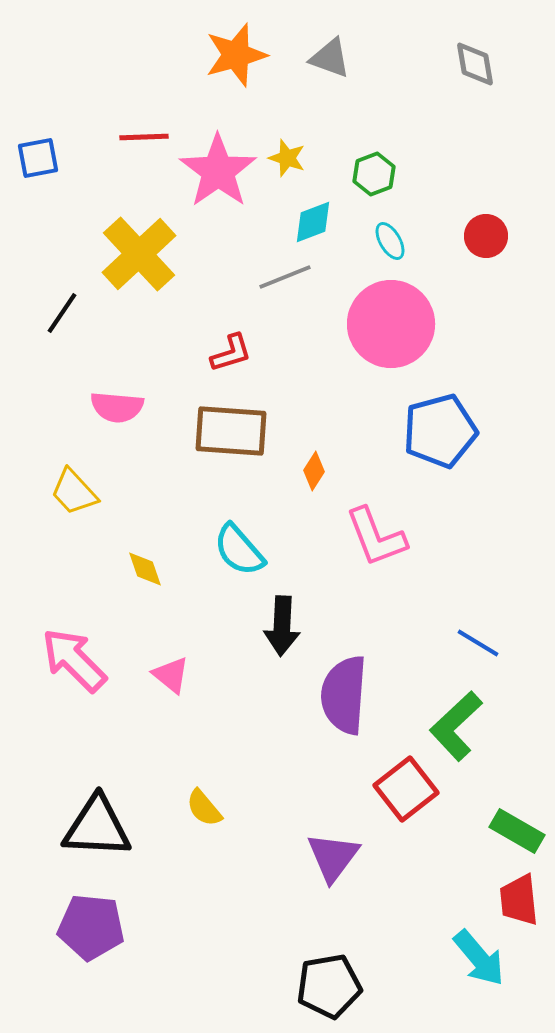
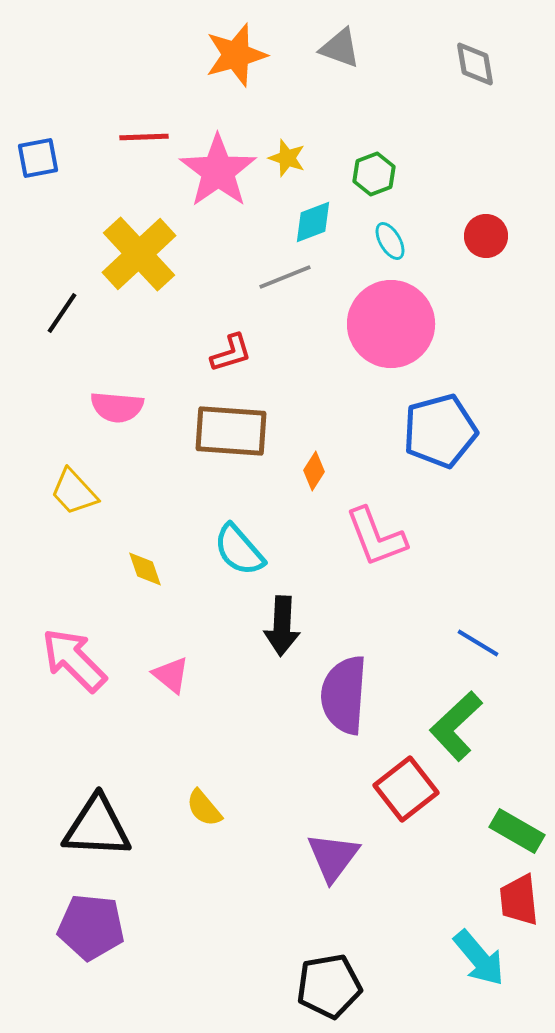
gray triangle: moved 10 px right, 10 px up
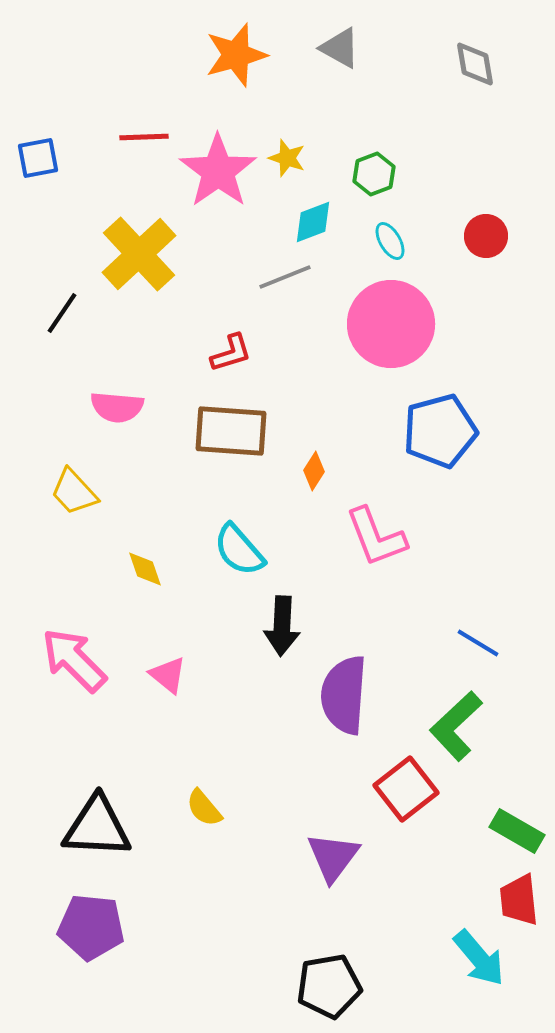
gray triangle: rotated 9 degrees clockwise
pink triangle: moved 3 px left
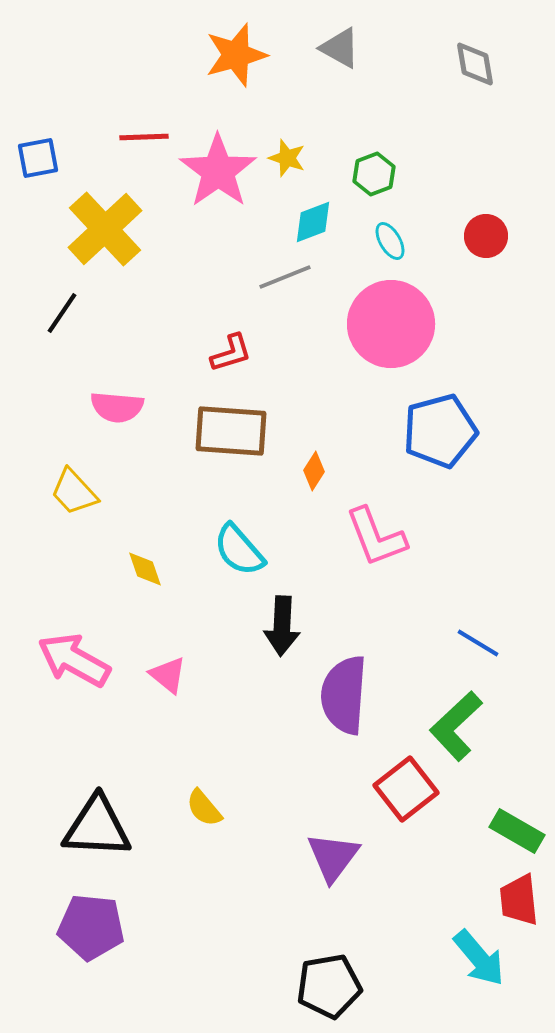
yellow cross: moved 34 px left, 25 px up
pink arrow: rotated 16 degrees counterclockwise
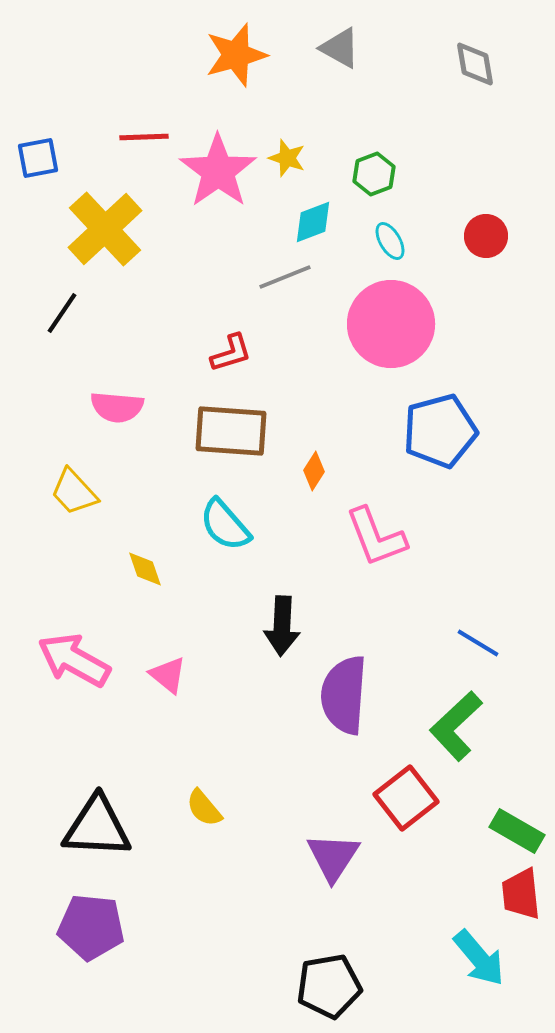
cyan semicircle: moved 14 px left, 25 px up
red square: moved 9 px down
purple triangle: rotated 4 degrees counterclockwise
red trapezoid: moved 2 px right, 6 px up
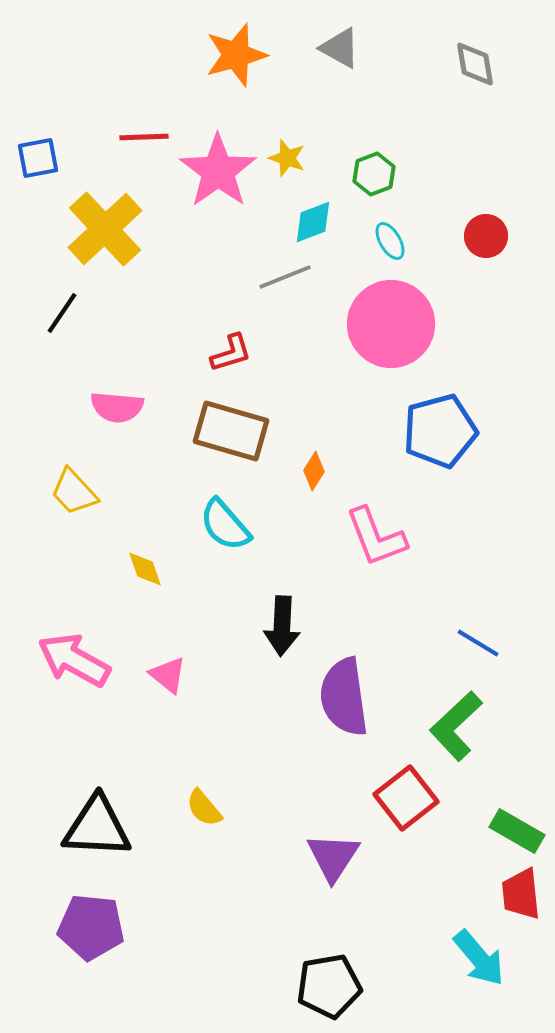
brown rectangle: rotated 12 degrees clockwise
purple semicircle: moved 2 px down; rotated 12 degrees counterclockwise
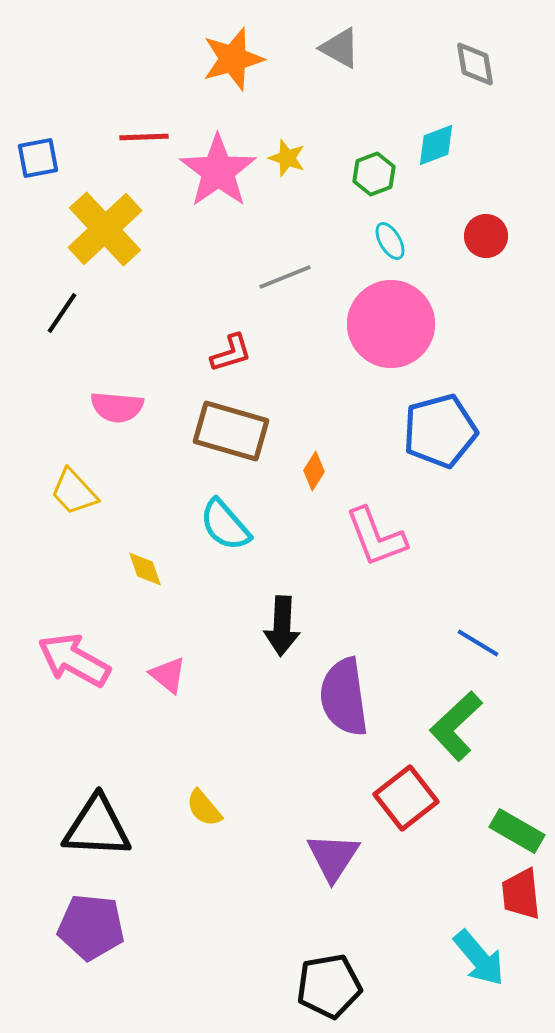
orange star: moved 3 px left, 4 px down
cyan diamond: moved 123 px right, 77 px up
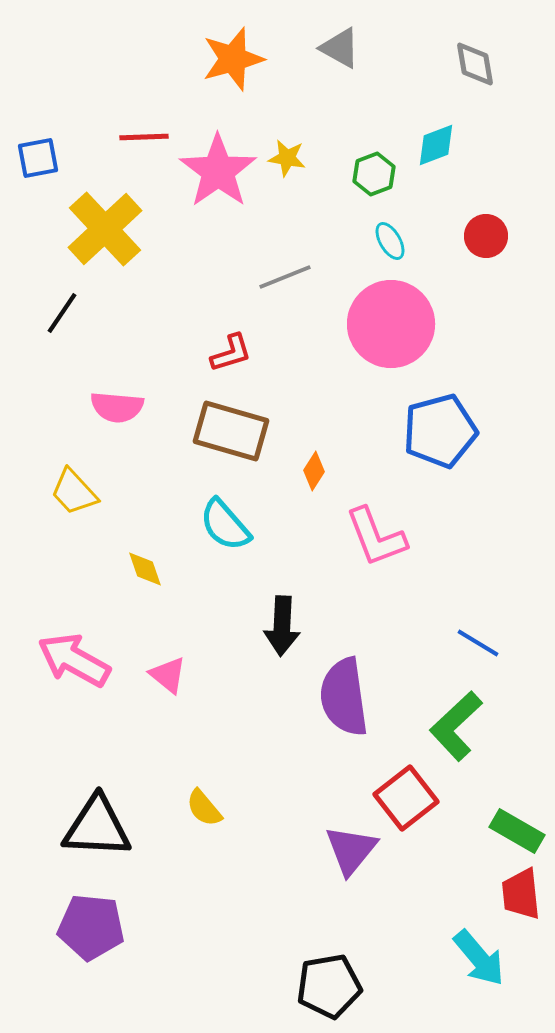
yellow star: rotated 9 degrees counterclockwise
purple triangle: moved 18 px right, 7 px up; rotated 6 degrees clockwise
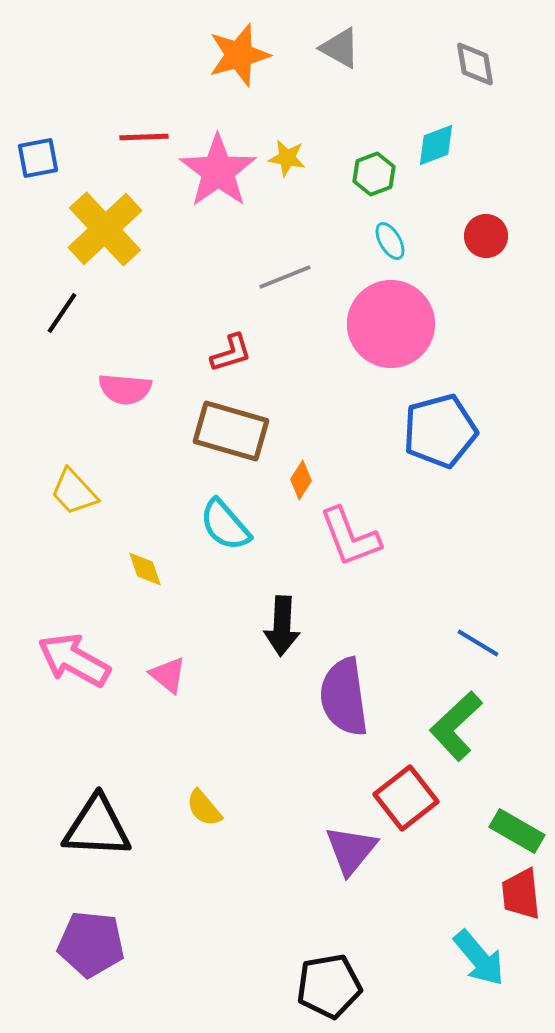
orange star: moved 6 px right, 4 px up
pink semicircle: moved 8 px right, 18 px up
orange diamond: moved 13 px left, 9 px down
pink L-shape: moved 26 px left
purple pentagon: moved 17 px down
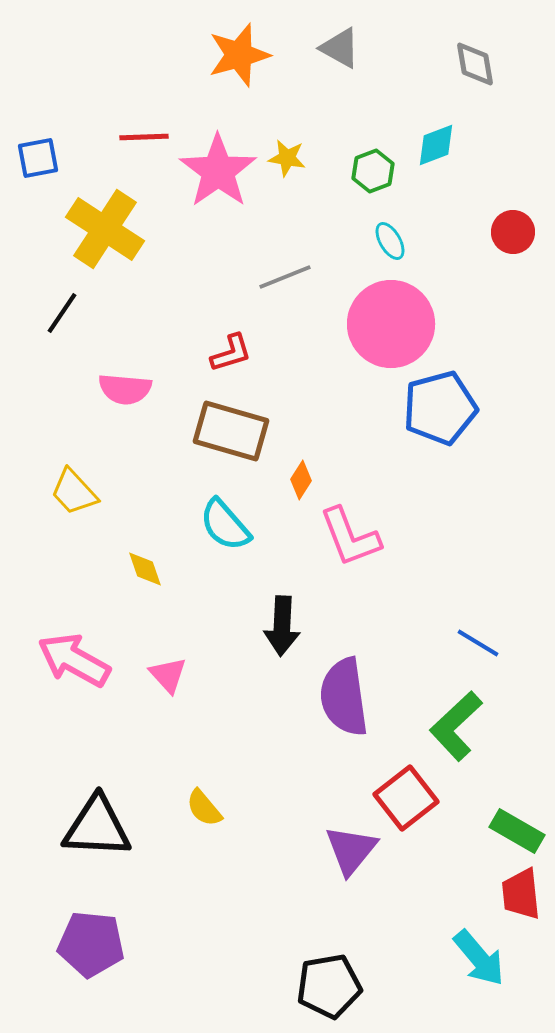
green hexagon: moved 1 px left, 3 px up
yellow cross: rotated 14 degrees counterclockwise
red circle: moved 27 px right, 4 px up
blue pentagon: moved 23 px up
pink triangle: rotated 9 degrees clockwise
